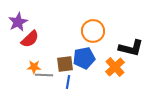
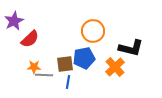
purple star: moved 4 px left, 1 px up
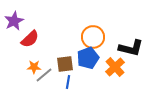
orange circle: moved 6 px down
blue pentagon: moved 4 px right; rotated 10 degrees counterclockwise
gray line: rotated 42 degrees counterclockwise
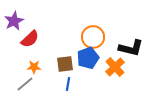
gray line: moved 19 px left, 9 px down
blue line: moved 2 px down
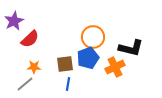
orange cross: rotated 18 degrees clockwise
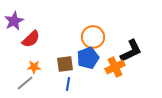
red semicircle: moved 1 px right
black L-shape: moved 3 px down; rotated 40 degrees counterclockwise
gray line: moved 1 px up
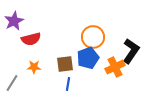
red semicircle: rotated 30 degrees clockwise
black L-shape: rotated 30 degrees counterclockwise
gray line: moved 13 px left; rotated 18 degrees counterclockwise
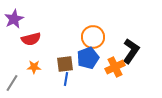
purple star: moved 2 px up
blue line: moved 2 px left, 5 px up
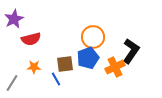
blue line: moved 10 px left; rotated 40 degrees counterclockwise
